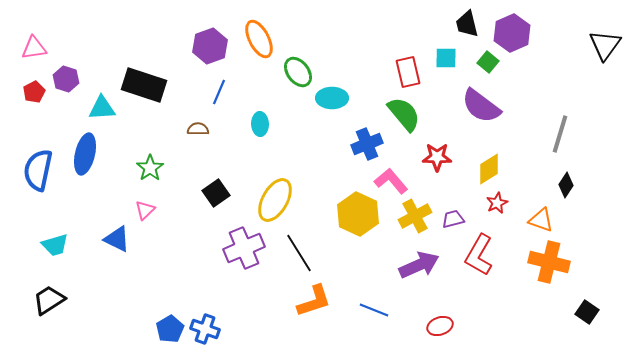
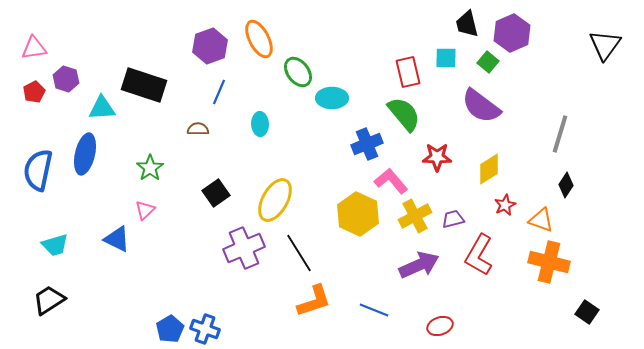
red star at (497, 203): moved 8 px right, 2 px down
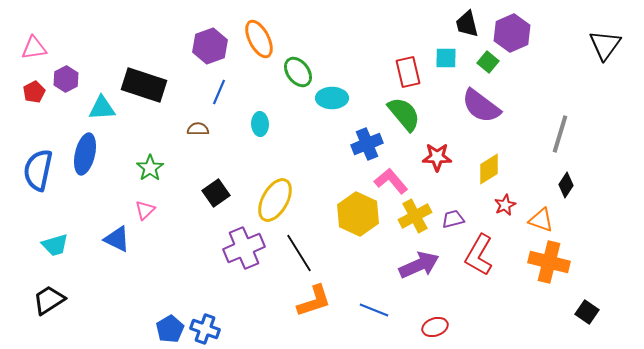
purple hexagon at (66, 79): rotated 15 degrees clockwise
red ellipse at (440, 326): moved 5 px left, 1 px down
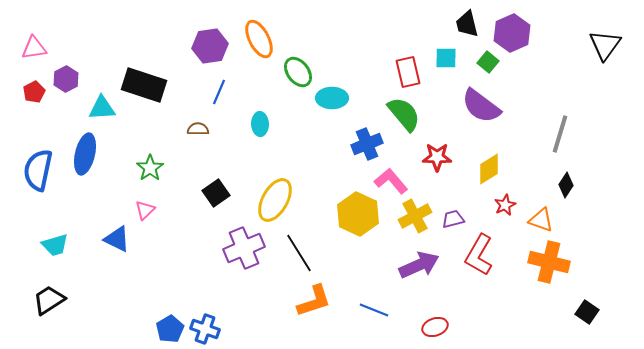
purple hexagon at (210, 46): rotated 12 degrees clockwise
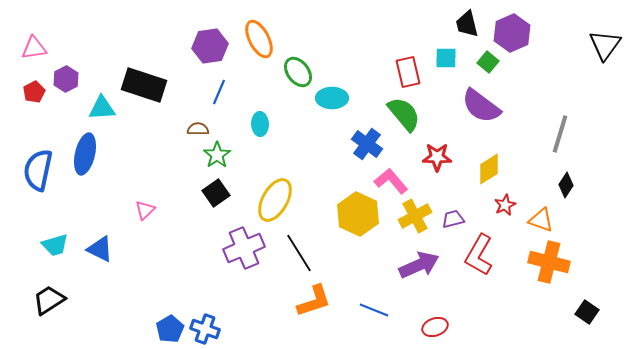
blue cross at (367, 144): rotated 32 degrees counterclockwise
green star at (150, 168): moved 67 px right, 13 px up
blue triangle at (117, 239): moved 17 px left, 10 px down
